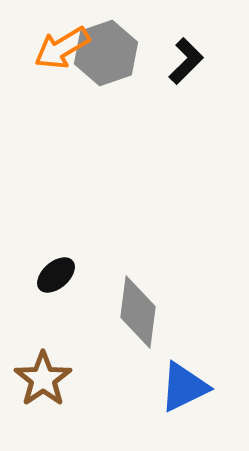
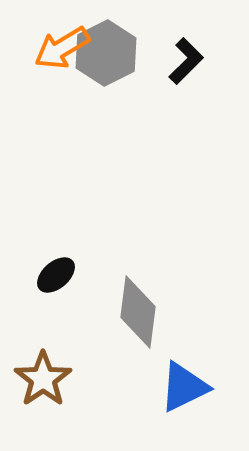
gray hexagon: rotated 8 degrees counterclockwise
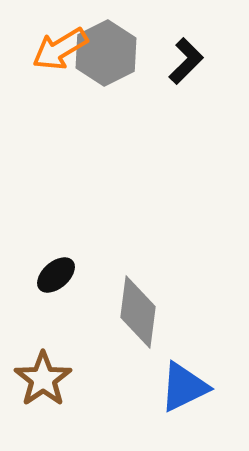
orange arrow: moved 2 px left, 1 px down
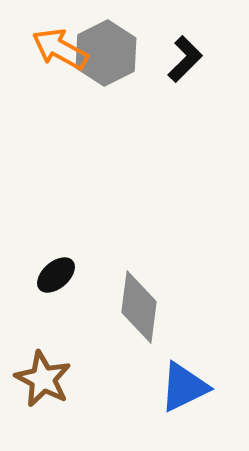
orange arrow: rotated 60 degrees clockwise
black L-shape: moved 1 px left, 2 px up
gray diamond: moved 1 px right, 5 px up
brown star: rotated 10 degrees counterclockwise
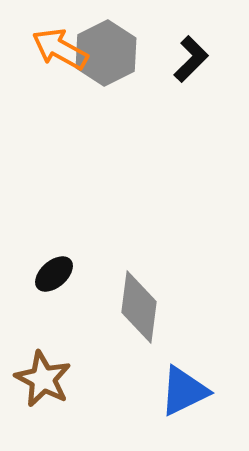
black L-shape: moved 6 px right
black ellipse: moved 2 px left, 1 px up
blue triangle: moved 4 px down
